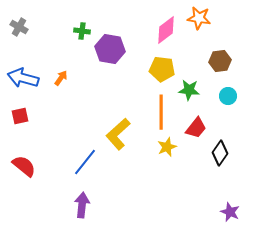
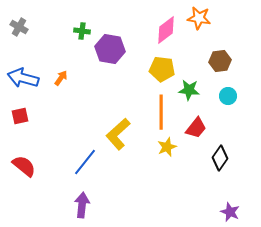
black diamond: moved 5 px down
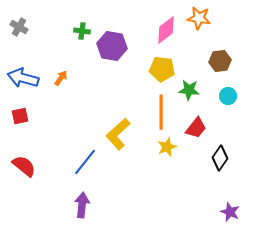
purple hexagon: moved 2 px right, 3 px up
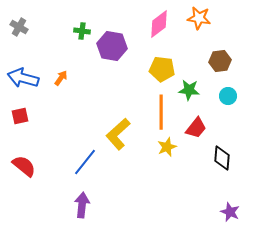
pink diamond: moved 7 px left, 6 px up
black diamond: moved 2 px right; rotated 30 degrees counterclockwise
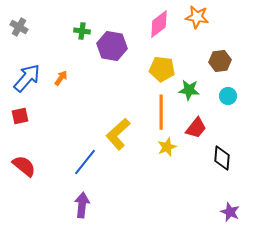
orange star: moved 2 px left, 1 px up
blue arrow: moved 4 px right; rotated 116 degrees clockwise
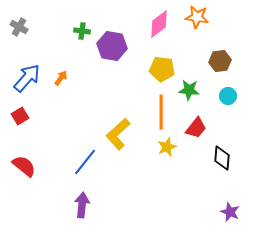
red square: rotated 18 degrees counterclockwise
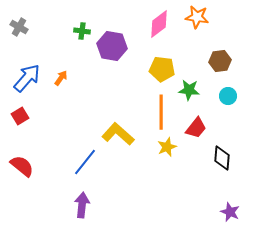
yellow L-shape: rotated 84 degrees clockwise
red semicircle: moved 2 px left
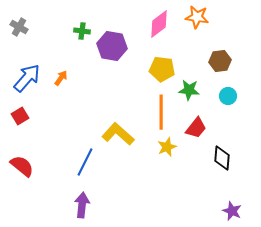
blue line: rotated 12 degrees counterclockwise
purple star: moved 2 px right, 1 px up
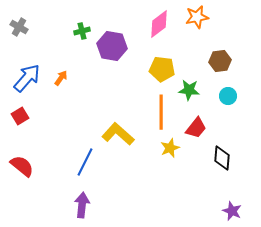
orange star: rotated 20 degrees counterclockwise
green cross: rotated 21 degrees counterclockwise
yellow star: moved 3 px right, 1 px down
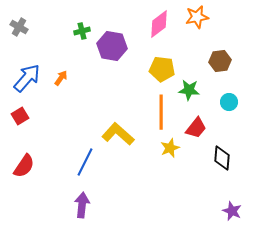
cyan circle: moved 1 px right, 6 px down
red semicircle: moved 2 px right; rotated 85 degrees clockwise
